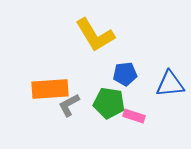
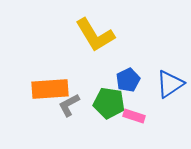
blue pentagon: moved 3 px right, 6 px down; rotated 20 degrees counterclockwise
blue triangle: rotated 28 degrees counterclockwise
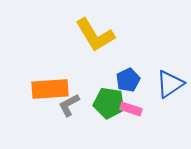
pink rectangle: moved 3 px left, 7 px up
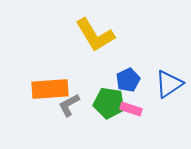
blue triangle: moved 1 px left
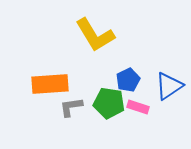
blue triangle: moved 2 px down
orange rectangle: moved 5 px up
gray L-shape: moved 2 px right, 2 px down; rotated 20 degrees clockwise
pink rectangle: moved 7 px right, 2 px up
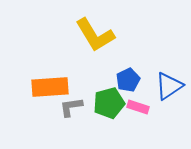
orange rectangle: moved 3 px down
green pentagon: rotated 24 degrees counterclockwise
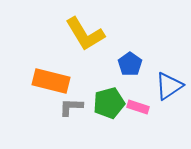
yellow L-shape: moved 10 px left, 1 px up
blue pentagon: moved 2 px right, 16 px up; rotated 10 degrees counterclockwise
orange rectangle: moved 1 px right, 6 px up; rotated 18 degrees clockwise
gray L-shape: rotated 10 degrees clockwise
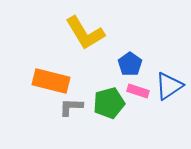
yellow L-shape: moved 1 px up
pink rectangle: moved 16 px up
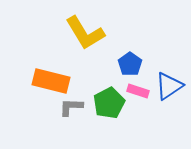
green pentagon: rotated 12 degrees counterclockwise
